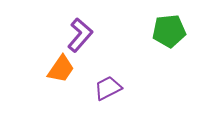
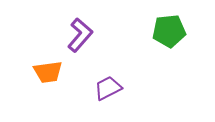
orange trapezoid: moved 13 px left, 3 px down; rotated 48 degrees clockwise
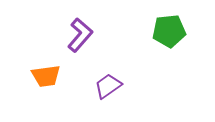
orange trapezoid: moved 2 px left, 4 px down
purple trapezoid: moved 2 px up; rotated 8 degrees counterclockwise
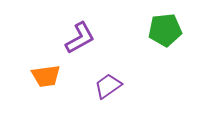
green pentagon: moved 4 px left, 1 px up
purple L-shape: moved 3 px down; rotated 20 degrees clockwise
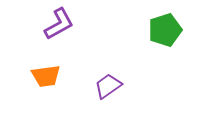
green pentagon: rotated 12 degrees counterclockwise
purple L-shape: moved 21 px left, 14 px up
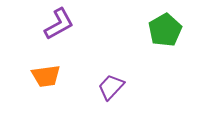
green pentagon: rotated 12 degrees counterclockwise
purple trapezoid: moved 3 px right, 1 px down; rotated 12 degrees counterclockwise
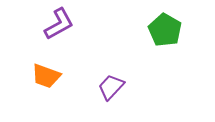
green pentagon: rotated 12 degrees counterclockwise
orange trapezoid: rotated 28 degrees clockwise
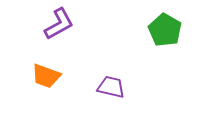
purple trapezoid: rotated 60 degrees clockwise
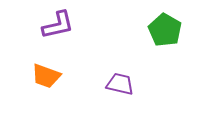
purple L-shape: moved 1 px left, 1 px down; rotated 16 degrees clockwise
purple trapezoid: moved 9 px right, 3 px up
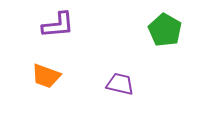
purple L-shape: rotated 8 degrees clockwise
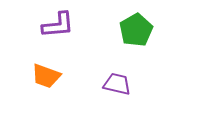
green pentagon: moved 29 px left; rotated 12 degrees clockwise
purple trapezoid: moved 3 px left
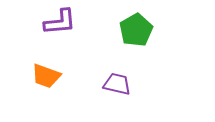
purple L-shape: moved 2 px right, 3 px up
